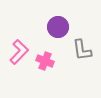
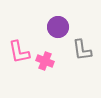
pink L-shape: rotated 125 degrees clockwise
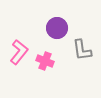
purple circle: moved 1 px left, 1 px down
pink L-shape: rotated 130 degrees counterclockwise
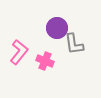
gray L-shape: moved 8 px left, 6 px up
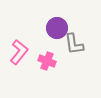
pink cross: moved 2 px right
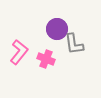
purple circle: moved 1 px down
pink cross: moved 1 px left, 2 px up
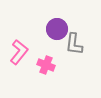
gray L-shape: rotated 15 degrees clockwise
pink cross: moved 6 px down
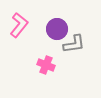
gray L-shape: rotated 105 degrees counterclockwise
pink L-shape: moved 27 px up
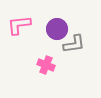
pink L-shape: rotated 135 degrees counterclockwise
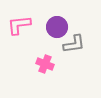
purple circle: moved 2 px up
pink cross: moved 1 px left, 1 px up
